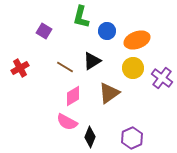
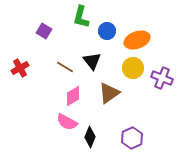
black triangle: rotated 36 degrees counterclockwise
purple cross: rotated 15 degrees counterclockwise
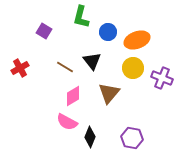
blue circle: moved 1 px right, 1 px down
brown triangle: rotated 15 degrees counterclockwise
purple hexagon: rotated 25 degrees counterclockwise
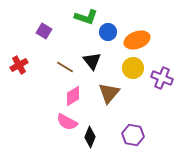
green L-shape: moved 5 px right; rotated 85 degrees counterclockwise
red cross: moved 1 px left, 3 px up
purple hexagon: moved 1 px right, 3 px up
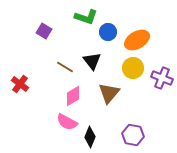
orange ellipse: rotated 10 degrees counterclockwise
red cross: moved 1 px right, 19 px down; rotated 24 degrees counterclockwise
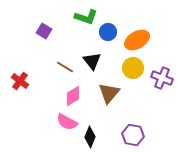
red cross: moved 3 px up
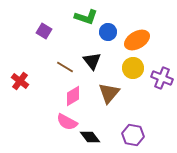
black diamond: rotated 60 degrees counterclockwise
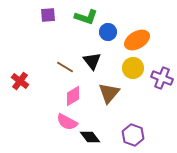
purple square: moved 4 px right, 16 px up; rotated 35 degrees counterclockwise
purple hexagon: rotated 10 degrees clockwise
